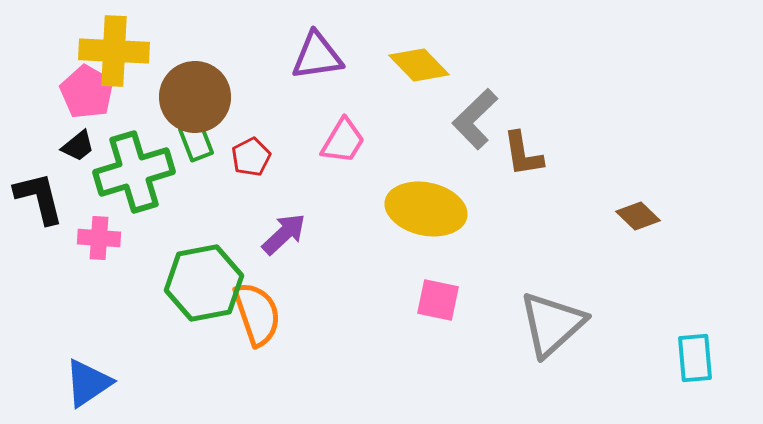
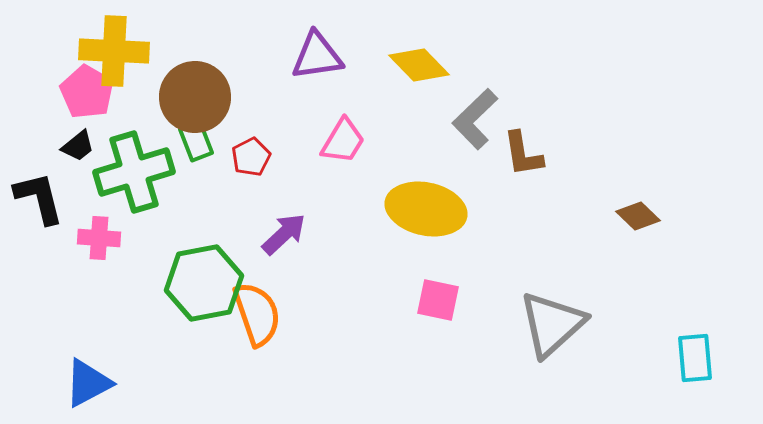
blue triangle: rotated 6 degrees clockwise
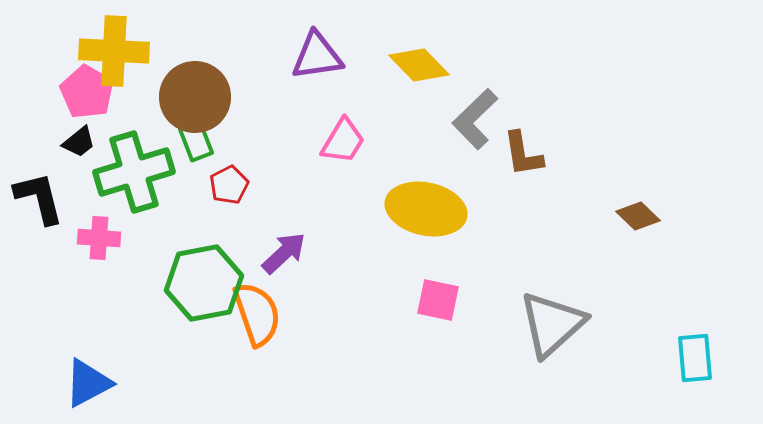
black trapezoid: moved 1 px right, 4 px up
red pentagon: moved 22 px left, 28 px down
purple arrow: moved 19 px down
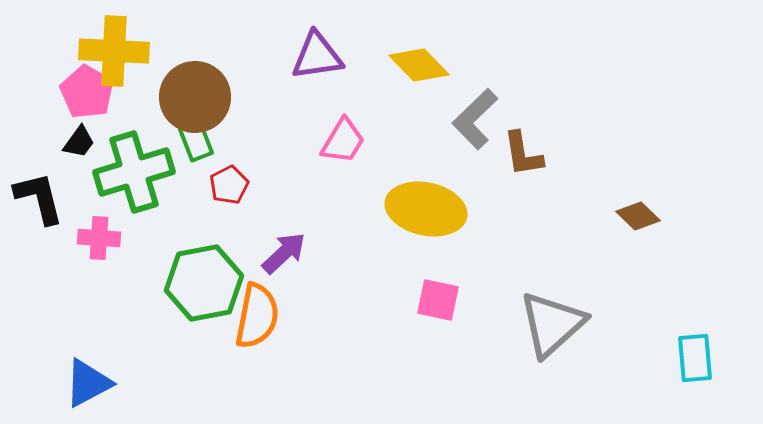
black trapezoid: rotated 15 degrees counterclockwise
orange semicircle: moved 2 px down; rotated 30 degrees clockwise
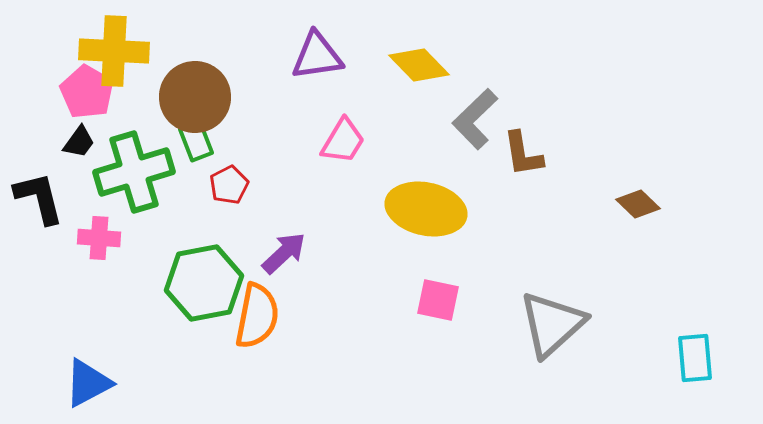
brown diamond: moved 12 px up
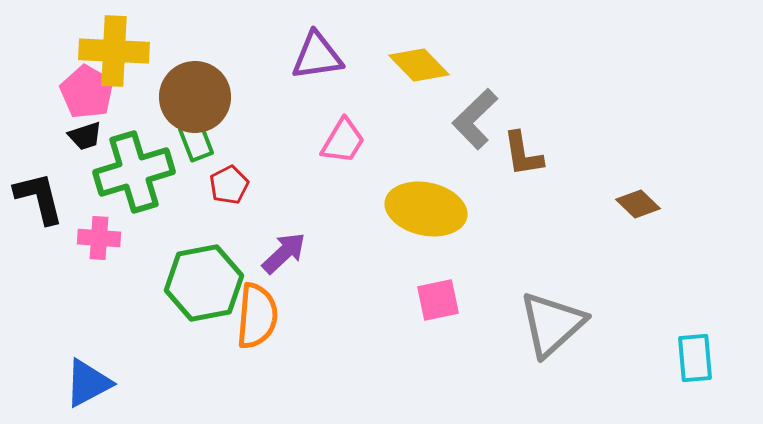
black trapezoid: moved 6 px right, 6 px up; rotated 36 degrees clockwise
pink square: rotated 24 degrees counterclockwise
orange semicircle: rotated 6 degrees counterclockwise
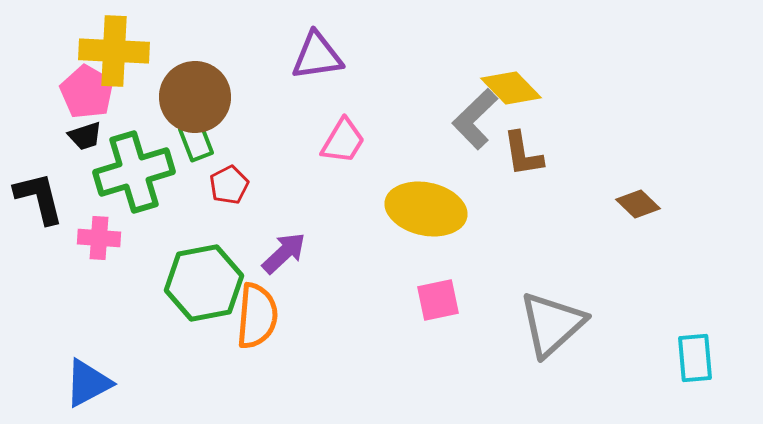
yellow diamond: moved 92 px right, 23 px down
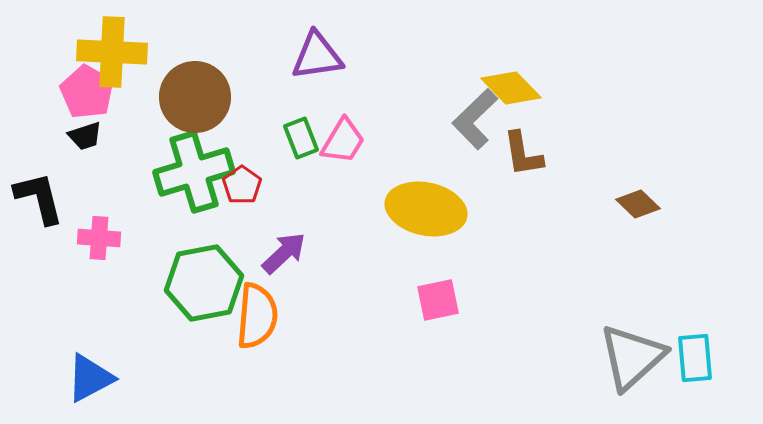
yellow cross: moved 2 px left, 1 px down
green rectangle: moved 105 px right, 3 px up
green cross: moved 60 px right
red pentagon: moved 13 px right; rotated 9 degrees counterclockwise
gray triangle: moved 80 px right, 33 px down
blue triangle: moved 2 px right, 5 px up
